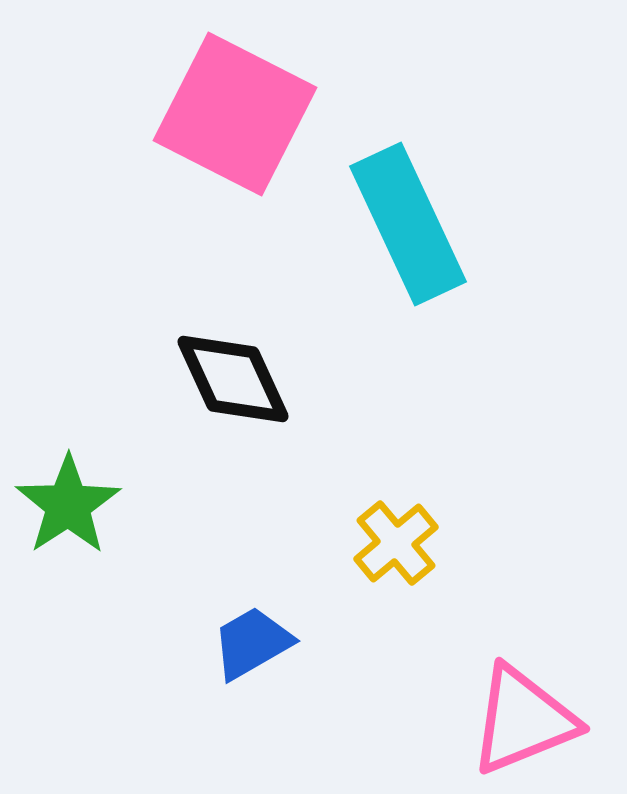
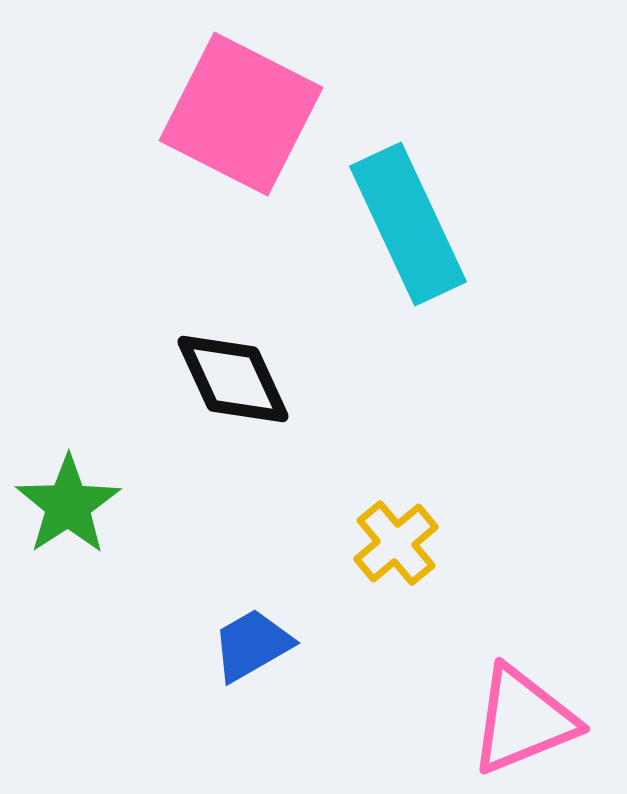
pink square: moved 6 px right
blue trapezoid: moved 2 px down
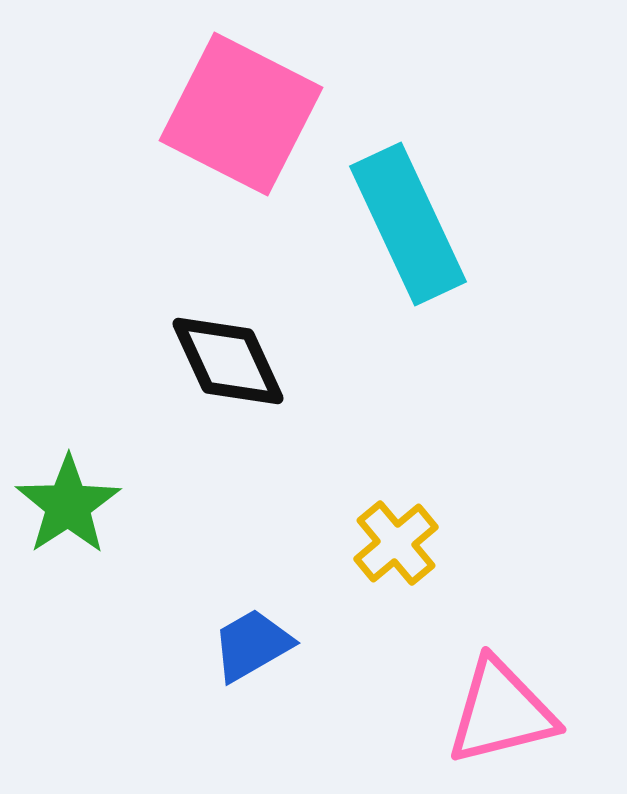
black diamond: moved 5 px left, 18 px up
pink triangle: moved 22 px left, 8 px up; rotated 8 degrees clockwise
